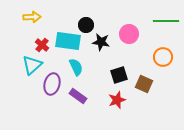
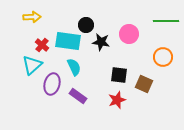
cyan semicircle: moved 2 px left
black square: rotated 24 degrees clockwise
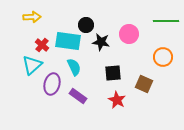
black square: moved 6 px left, 2 px up; rotated 12 degrees counterclockwise
red star: rotated 24 degrees counterclockwise
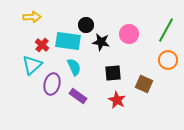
green line: moved 9 px down; rotated 60 degrees counterclockwise
orange circle: moved 5 px right, 3 px down
